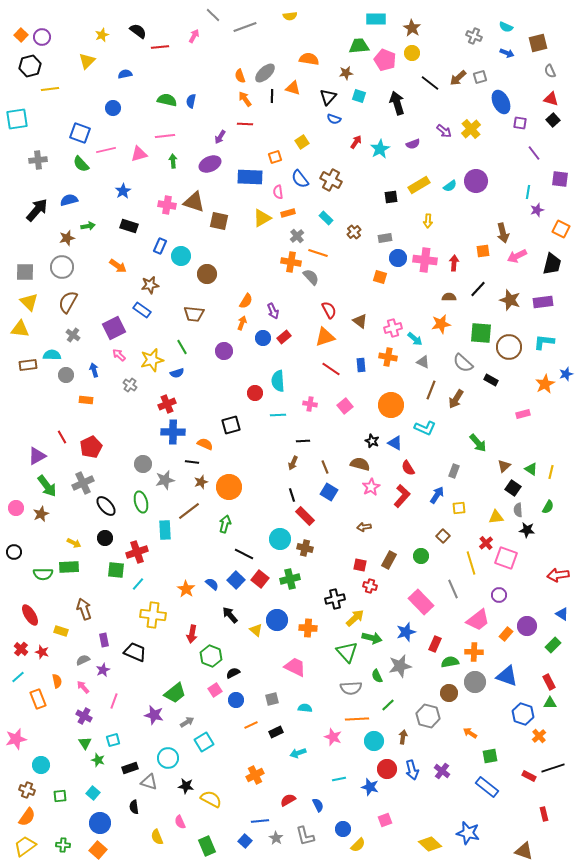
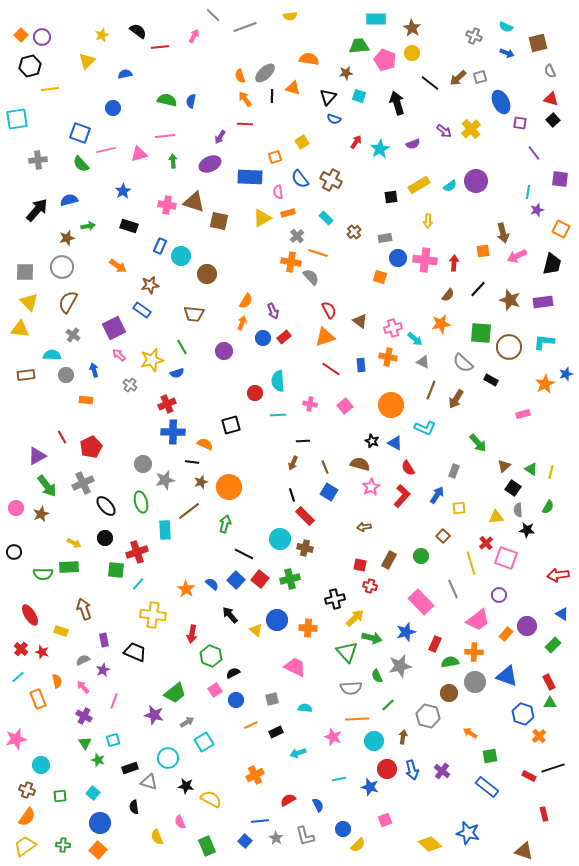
brown semicircle at (449, 297): moved 1 px left, 2 px up; rotated 128 degrees clockwise
brown rectangle at (28, 365): moved 2 px left, 10 px down
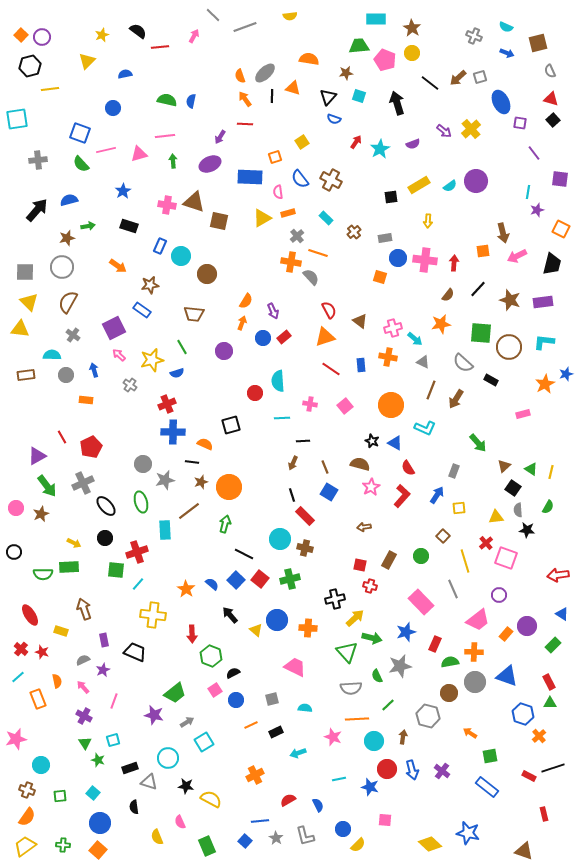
cyan line at (278, 415): moved 4 px right, 3 px down
yellow line at (471, 563): moved 6 px left, 2 px up
red arrow at (192, 634): rotated 12 degrees counterclockwise
pink square at (385, 820): rotated 24 degrees clockwise
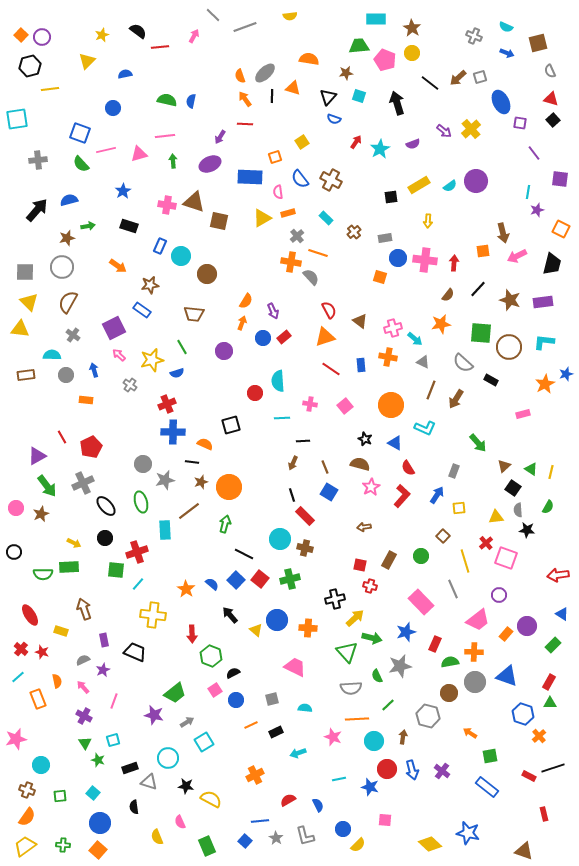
black star at (372, 441): moved 7 px left, 2 px up
red rectangle at (549, 682): rotated 56 degrees clockwise
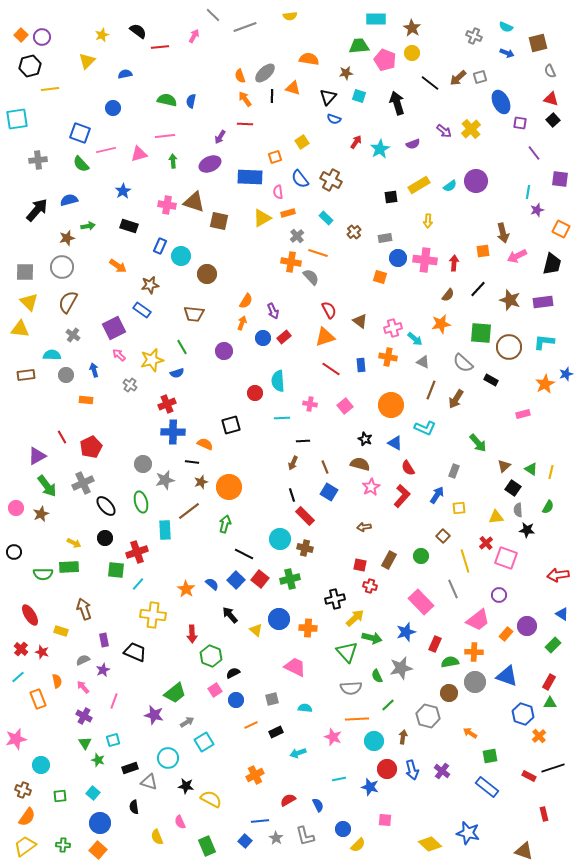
blue circle at (277, 620): moved 2 px right, 1 px up
gray star at (400, 666): moved 1 px right, 2 px down
brown cross at (27, 790): moved 4 px left
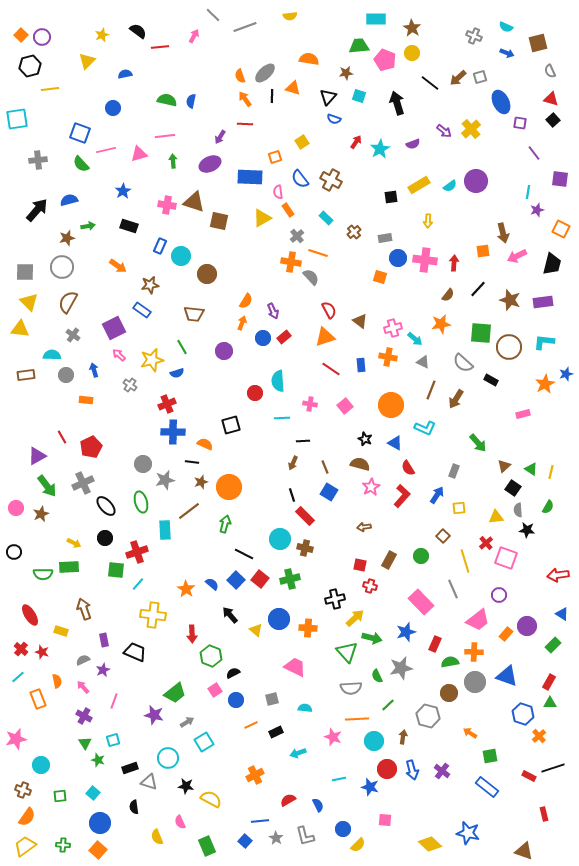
orange rectangle at (288, 213): moved 3 px up; rotated 72 degrees clockwise
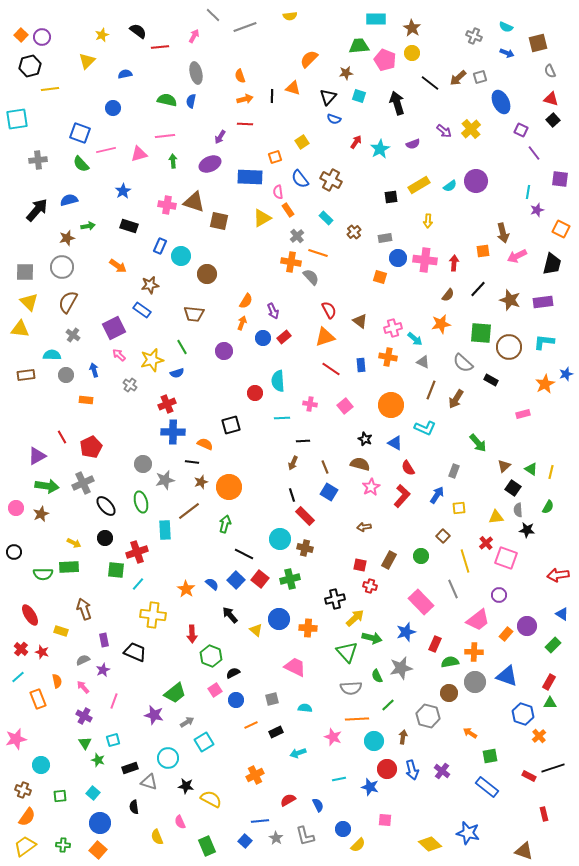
orange semicircle at (309, 59): rotated 54 degrees counterclockwise
gray ellipse at (265, 73): moved 69 px left; rotated 60 degrees counterclockwise
orange arrow at (245, 99): rotated 112 degrees clockwise
purple square at (520, 123): moved 1 px right, 7 px down; rotated 16 degrees clockwise
green arrow at (47, 486): rotated 45 degrees counterclockwise
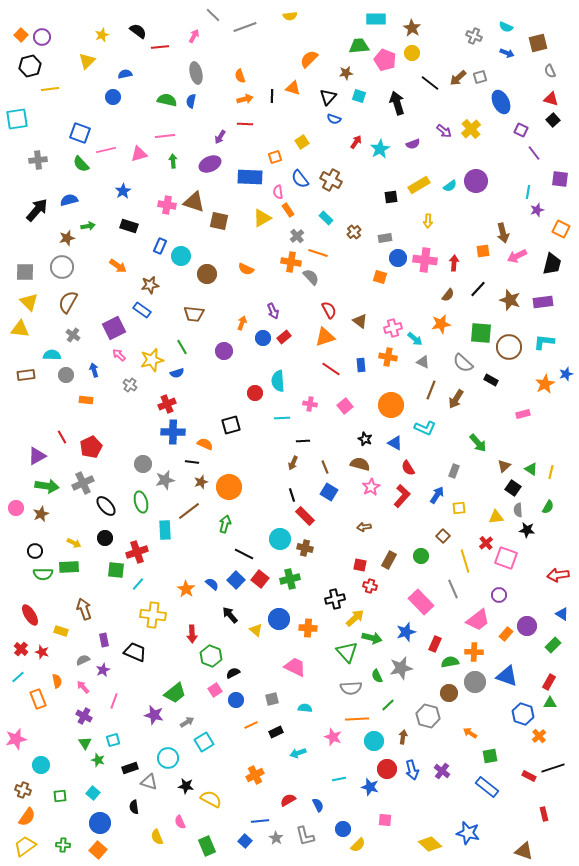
blue circle at (113, 108): moved 11 px up
orange semicircle at (246, 301): moved 32 px up; rotated 84 degrees clockwise
black circle at (14, 552): moved 21 px right, 1 px up
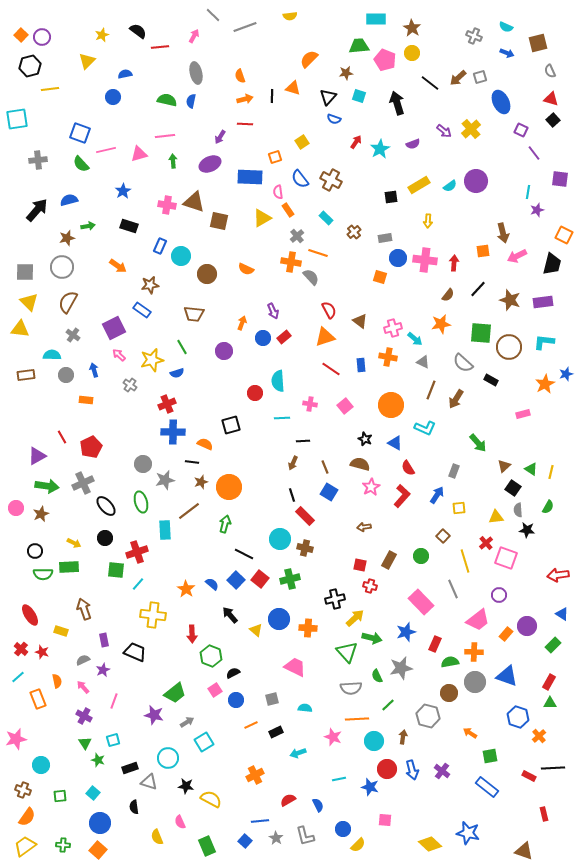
orange square at (561, 229): moved 3 px right, 6 px down
blue hexagon at (523, 714): moved 5 px left, 3 px down
black line at (553, 768): rotated 15 degrees clockwise
